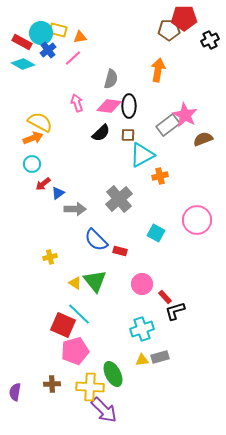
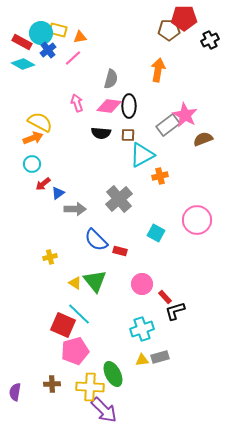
black semicircle at (101, 133): rotated 48 degrees clockwise
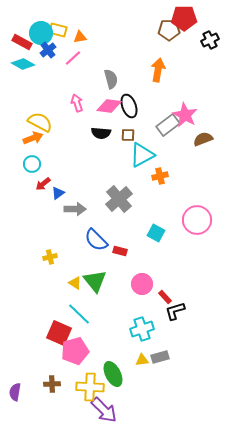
gray semicircle at (111, 79): rotated 30 degrees counterclockwise
black ellipse at (129, 106): rotated 20 degrees counterclockwise
red square at (63, 325): moved 4 px left, 8 px down
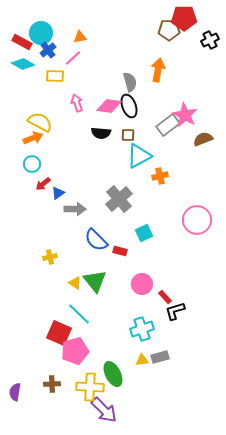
yellow rectangle at (58, 30): moved 3 px left, 46 px down; rotated 12 degrees counterclockwise
gray semicircle at (111, 79): moved 19 px right, 3 px down
cyan triangle at (142, 155): moved 3 px left, 1 px down
cyan square at (156, 233): moved 12 px left; rotated 36 degrees clockwise
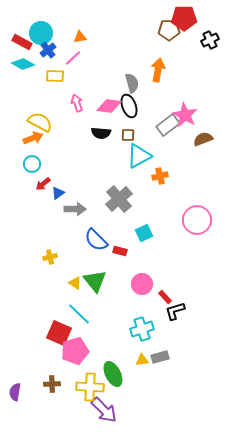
gray semicircle at (130, 82): moved 2 px right, 1 px down
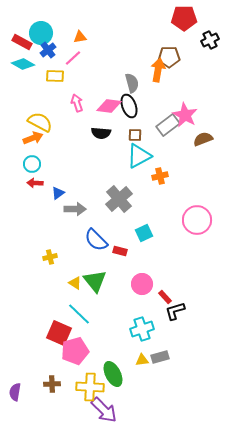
brown pentagon at (169, 30): moved 27 px down
brown square at (128, 135): moved 7 px right
red arrow at (43, 184): moved 8 px left, 1 px up; rotated 42 degrees clockwise
